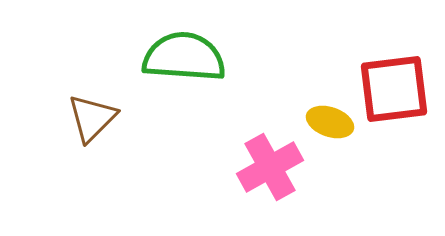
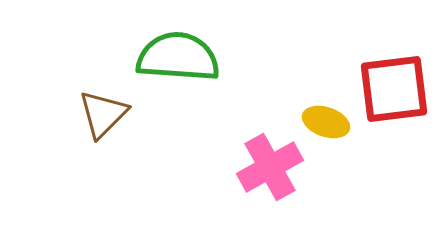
green semicircle: moved 6 px left
brown triangle: moved 11 px right, 4 px up
yellow ellipse: moved 4 px left
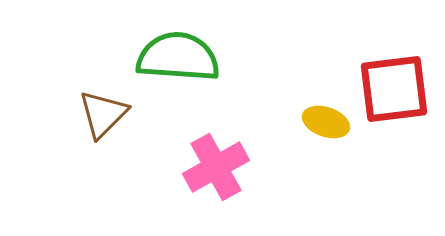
pink cross: moved 54 px left
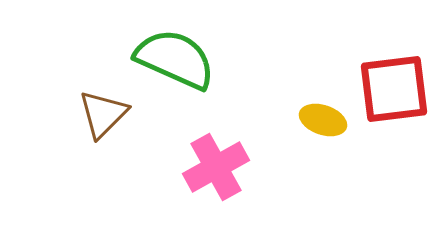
green semicircle: moved 3 px left, 2 px down; rotated 20 degrees clockwise
yellow ellipse: moved 3 px left, 2 px up
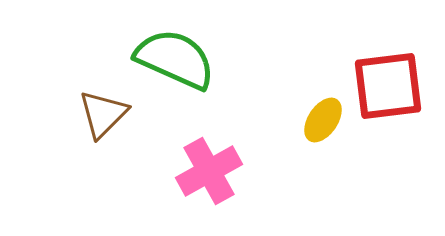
red square: moved 6 px left, 3 px up
yellow ellipse: rotated 75 degrees counterclockwise
pink cross: moved 7 px left, 4 px down
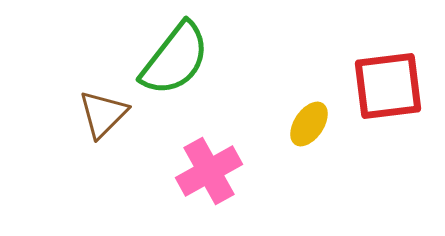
green semicircle: rotated 104 degrees clockwise
yellow ellipse: moved 14 px left, 4 px down
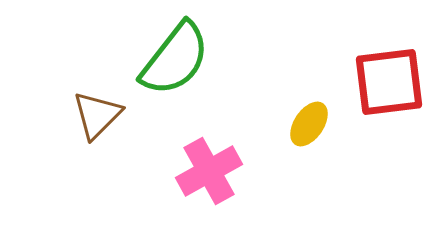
red square: moved 1 px right, 4 px up
brown triangle: moved 6 px left, 1 px down
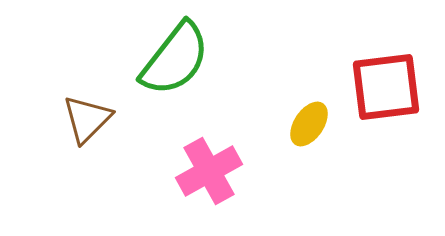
red square: moved 3 px left, 5 px down
brown triangle: moved 10 px left, 4 px down
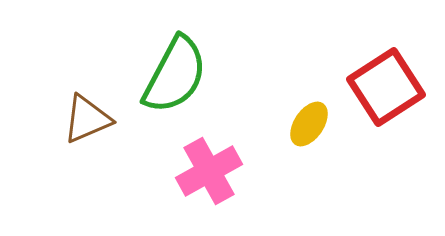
green semicircle: moved 16 px down; rotated 10 degrees counterclockwise
red square: rotated 26 degrees counterclockwise
brown triangle: rotated 22 degrees clockwise
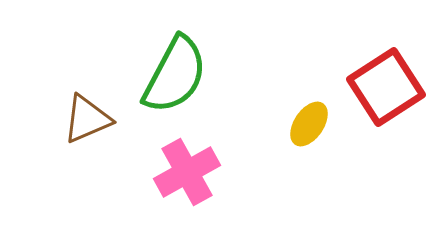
pink cross: moved 22 px left, 1 px down
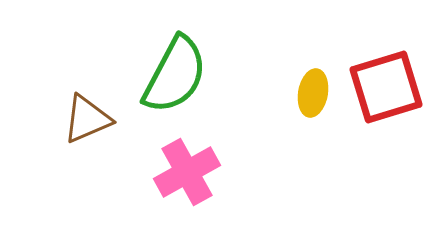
red square: rotated 16 degrees clockwise
yellow ellipse: moved 4 px right, 31 px up; rotated 24 degrees counterclockwise
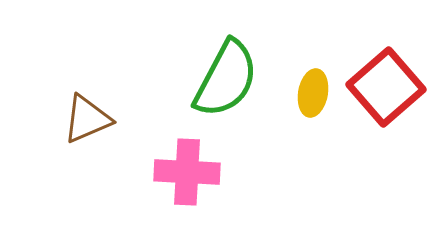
green semicircle: moved 51 px right, 4 px down
red square: rotated 24 degrees counterclockwise
pink cross: rotated 32 degrees clockwise
